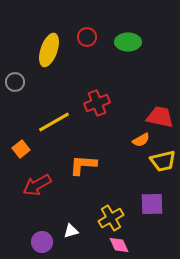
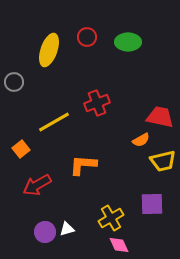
gray circle: moved 1 px left
white triangle: moved 4 px left, 2 px up
purple circle: moved 3 px right, 10 px up
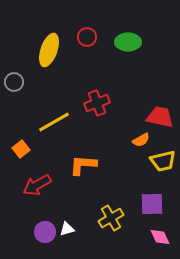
pink diamond: moved 41 px right, 8 px up
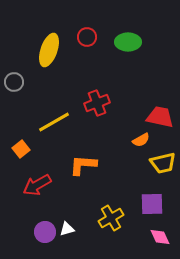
yellow trapezoid: moved 2 px down
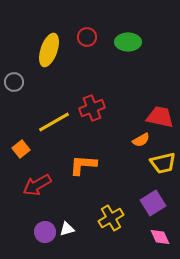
red cross: moved 5 px left, 5 px down
purple square: moved 1 px right, 1 px up; rotated 30 degrees counterclockwise
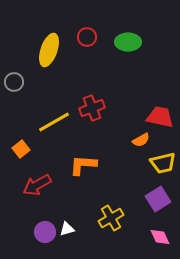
purple square: moved 5 px right, 4 px up
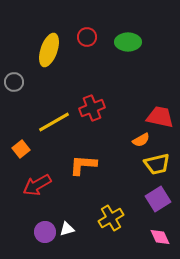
yellow trapezoid: moved 6 px left, 1 px down
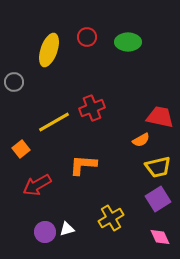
yellow trapezoid: moved 1 px right, 3 px down
